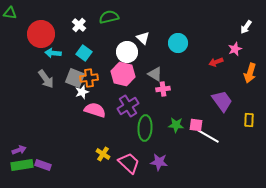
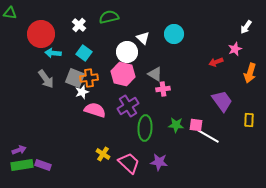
cyan circle: moved 4 px left, 9 px up
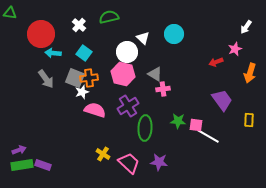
purple trapezoid: moved 1 px up
green star: moved 2 px right, 4 px up
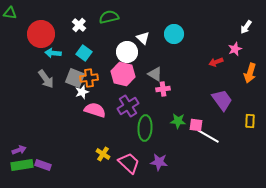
yellow rectangle: moved 1 px right, 1 px down
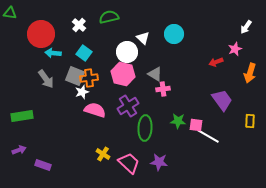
gray square: moved 2 px up
green rectangle: moved 49 px up
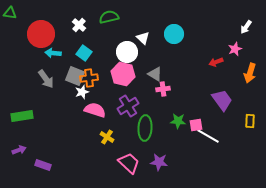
pink square: rotated 16 degrees counterclockwise
yellow cross: moved 4 px right, 17 px up
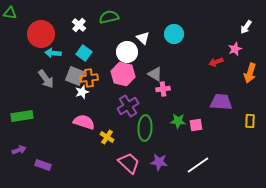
purple trapezoid: moved 1 px left, 2 px down; rotated 50 degrees counterclockwise
pink semicircle: moved 11 px left, 12 px down
white line: moved 10 px left, 29 px down; rotated 65 degrees counterclockwise
